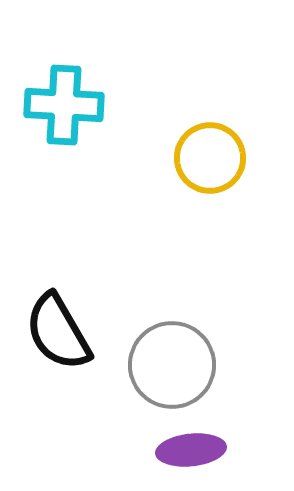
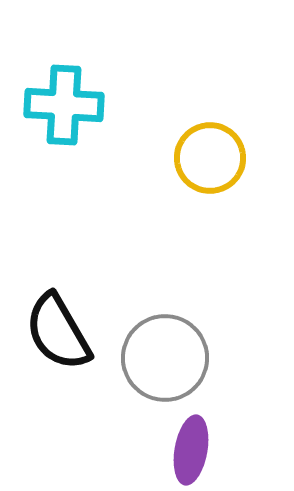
gray circle: moved 7 px left, 7 px up
purple ellipse: rotated 74 degrees counterclockwise
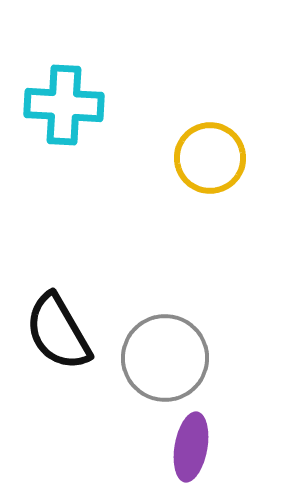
purple ellipse: moved 3 px up
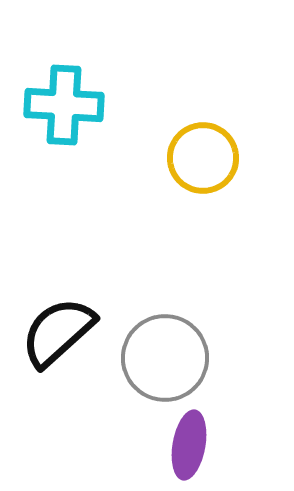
yellow circle: moved 7 px left
black semicircle: rotated 78 degrees clockwise
purple ellipse: moved 2 px left, 2 px up
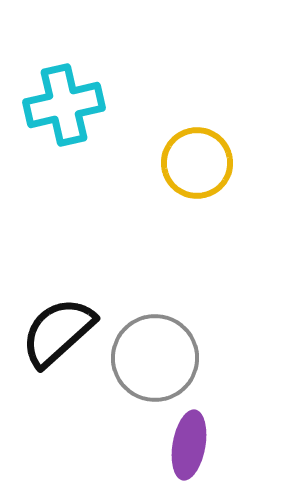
cyan cross: rotated 16 degrees counterclockwise
yellow circle: moved 6 px left, 5 px down
gray circle: moved 10 px left
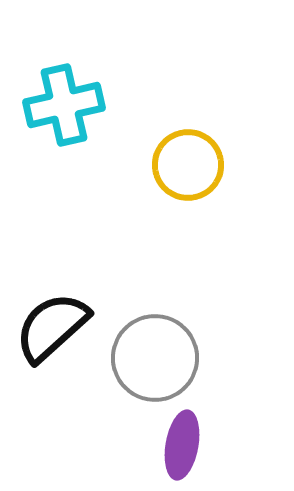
yellow circle: moved 9 px left, 2 px down
black semicircle: moved 6 px left, 5 px up
purple ellipse: moved 7 px left
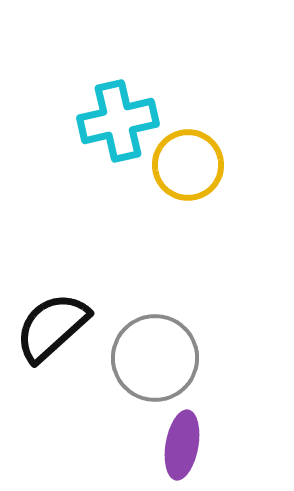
cyan cross: moved 54 px right, 16 px down
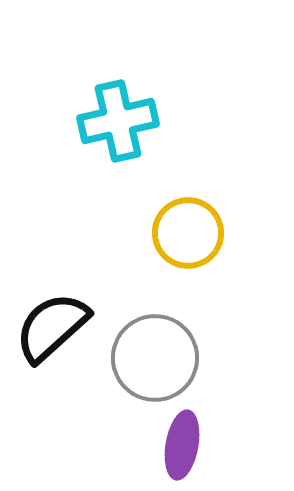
yellow circle: moved 68 px down
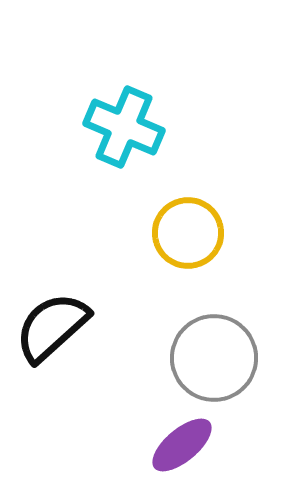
cyan cross: moved 6 px right, 6 px down; rotated 36 degrees clockwise
gray circle: moved 59 px right
purple ellipse: rotated 40 degrees clockwise
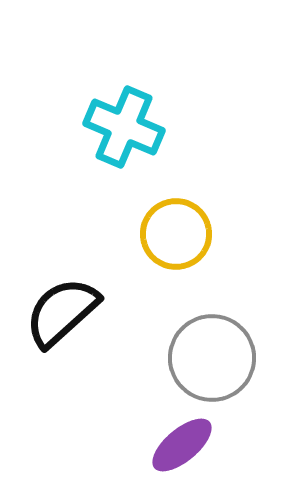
yellow circle: moved 12 px left, 1 px down
black semicircle: moved 10 px right, 15 px up
gray circle: moved 2 px left
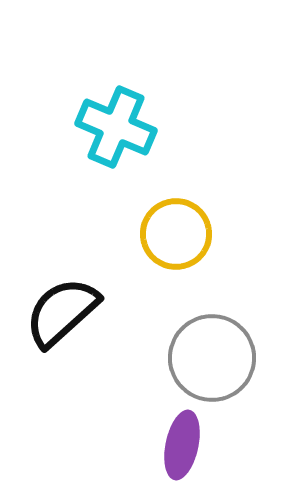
cyan cross: moved 8 px left
purple ellipse: rotated 38 degrees counterclockwise
